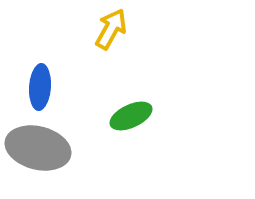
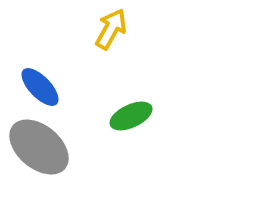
blue ellipse: rotated 48 degrees counterclockwise
gray ellipse: moved 1 px right, 1 px up; rotated 26 degrees clockwise
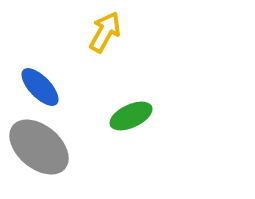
yellow arrow: moved 6 px left, 3 px down
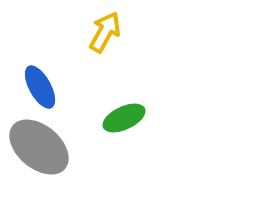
blue ellipse: rotated 15 degrees clockwise
green ellipse: moved 7 px left, 2 px down
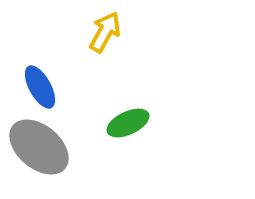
green ellipse: moved 4 px right, 5 px down
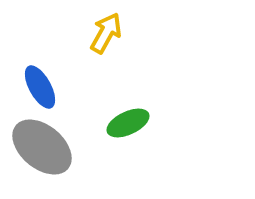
yellow arrow: moved 1 px right, 1 px down
gray ellipse: moved 3 px right
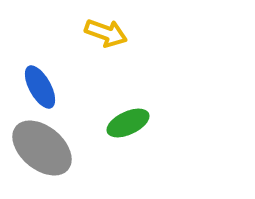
yellow arrow: rotated 81 degrees clockwise
gray ellipse: moved 1 px down
